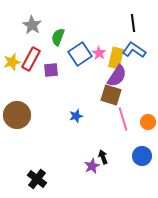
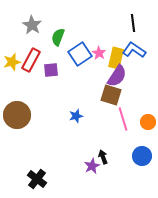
red rectangle: moved 1 px down
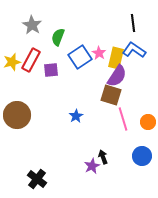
blue square: moved 3 px down
blue star: rotated 16 degrees counterclockwise
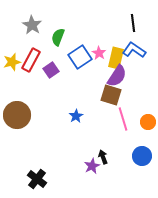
purple square: rotated 28 degrees counterclockwise
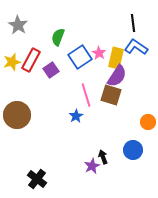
gray star: moved 14 px left
blue L-shape: moved 2 px right, 3 px up
pink line: moved 37 px left, 24 px up
blue circle: moved 9 px left, 6 px up
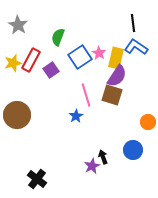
yellow star: moved 1 px right, 1 px down
brown square: moved 1 px right
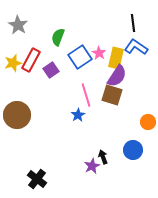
blue star: moved 2 px right, 1 px up
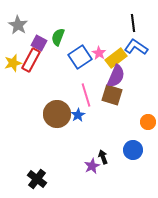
yellow rectangle: rotated 40 degrees clockwise
purple square: moved 12 px left, 27 px up; rotated 28 degrees counterclockwise
purple semicircle: moved 1 px left; rotated 10 degrees counterclockwise
brown circle: moved 40 px right, 1 px up
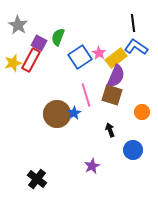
blue star: moved 4 px left, 2 px up
orange circle: moved 6 px left, 10 px up
black arrow: moved 7 px right, 27 px up
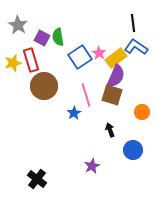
green semicircle: rotated 30 degrees counterclockwise
purple square: moved 3 px right, 5 px up
red rectangle: rotated 45 degrees counterclockwise
brown circle: moved 13 px left, 28 px up
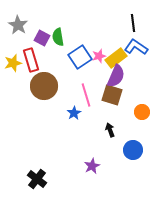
pink star: moved 3 px down; rotated 24 degrees clockwise
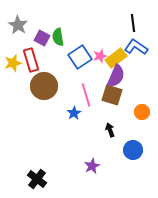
pink star: moved 1 px right
